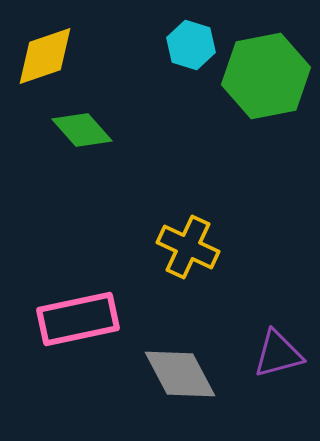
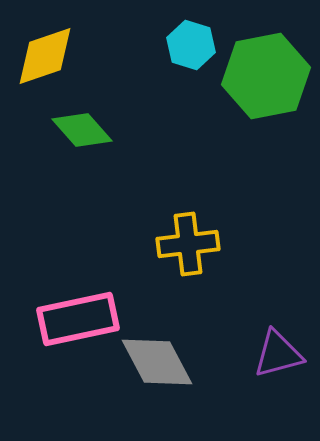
yellow cross: moved 3 px up; rotated 32 degrees counterclockwise
gray diamond: moved 23 px left, 12 px up
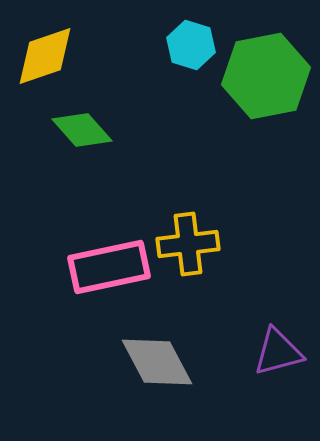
pink rectangle: moved 31 px right, 52 px up
purple triangle: moved 2 px up
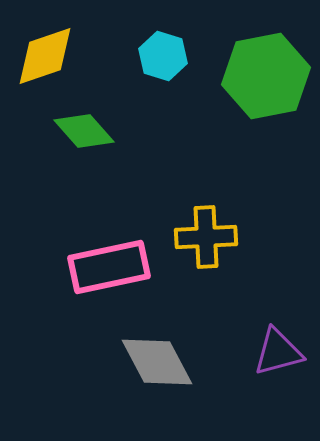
cyan hexagon: moved 28 px left, 11 px down
green diamond: moved 2 px right, 1 px down
yellow cross: moved 18 px right, 7 px up; rotated 4 degrees clockwise
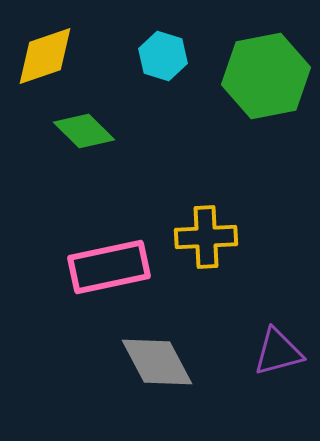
green diamond: rotated 4 degrees counterclockwise
